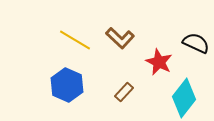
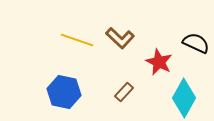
yellow line: moved 2 px right; rotated 12 degrees counterclockwise
blue hexagon: moved 3 px left, 7 px down; rotated 12 degrees counterclockwise
cyan diamond: rotated 9 degrees counterclockwise
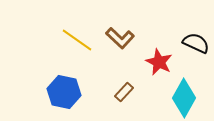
yellow line: rotated 16 degrees clockwise
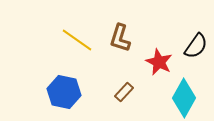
brown L-shape: rotated 64 degrees clockwise
black semicircle: moved 3 px down; rotated 100 degrees clockwise
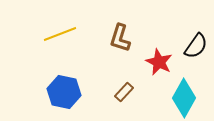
yellow line: moved 17 px left, 6 px up; rotated 56 degrees counterclockwise
